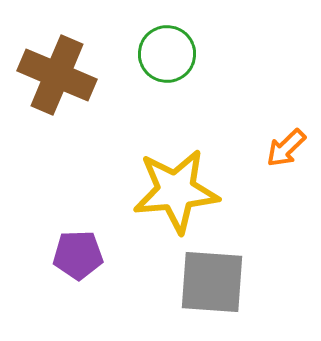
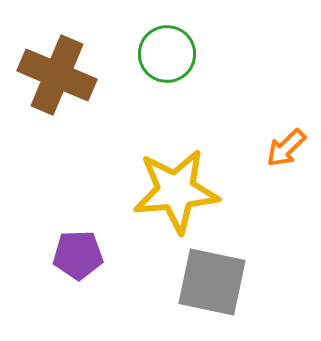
gray square: rotated 8 degrees clockwise
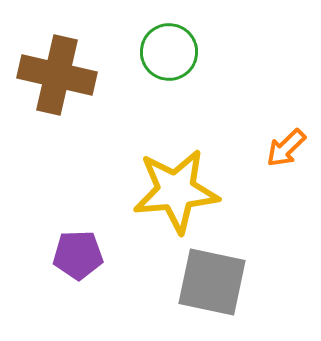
green circle: moved 2 px right, 2 px up
brown cross: rotated 10 degrees counterclockwise
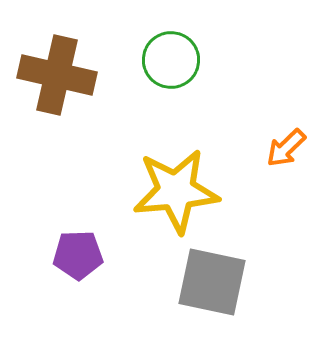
green circle: moved 2 px right, 8 px down
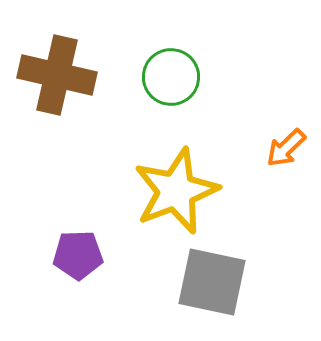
green circle: moved 17 px down
yellow star: rotated 16 degrees counterclockwise
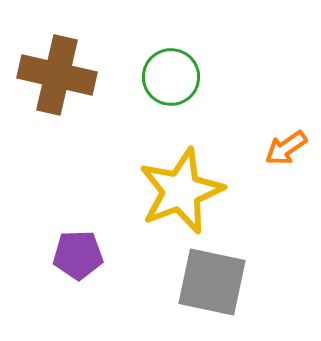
orange arrow: rotated 9 degrees clockwise
yellow star: moved 5 px right
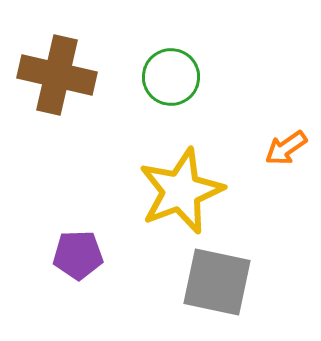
gray square: moved 5 px right
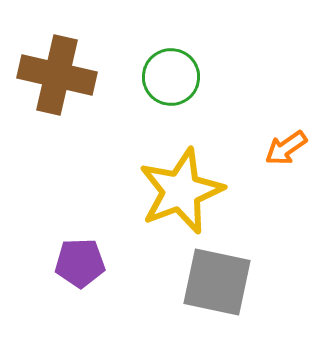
purple pentagon: moved 2 px right, 8 px down
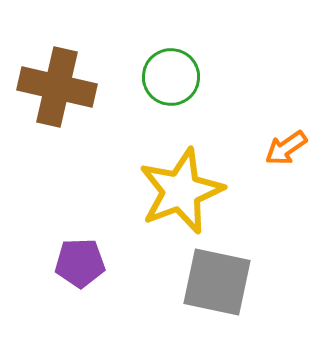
brown cross: moved 12 px down
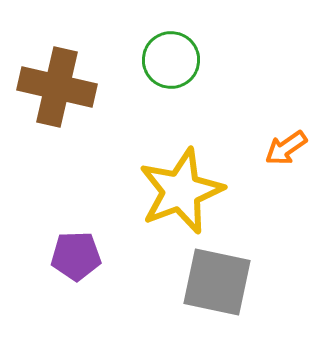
green circle: moved 17 px up
purple pentagon: moved 4 px left, 7 px up
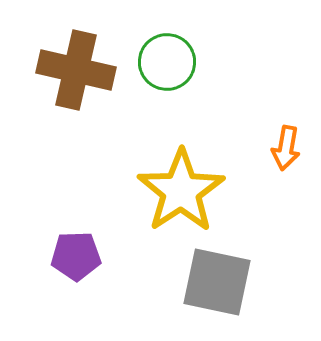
green circle: moved 4 px left, 2 px down
brown cross: moved 19 px right, 17 px up
orange arrow: rotated 45 degrees counterclockwise
yellow star: rotated 12 degrees counterclockwise
